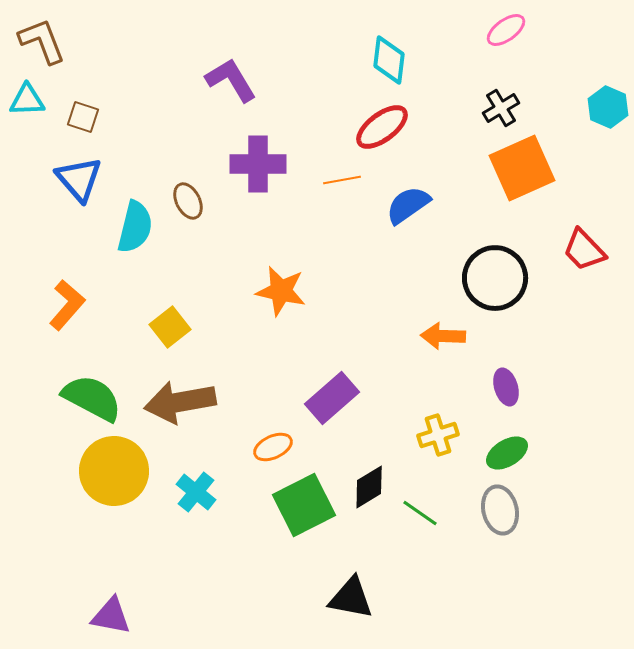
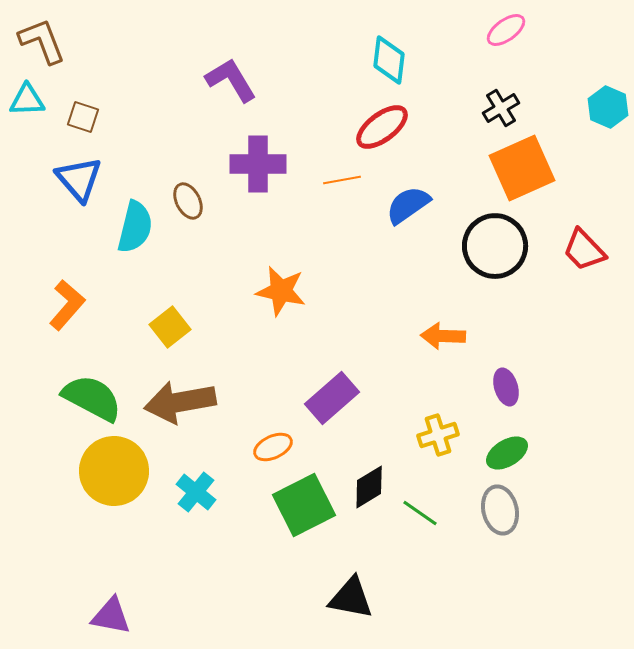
black circle: moved 32 px up
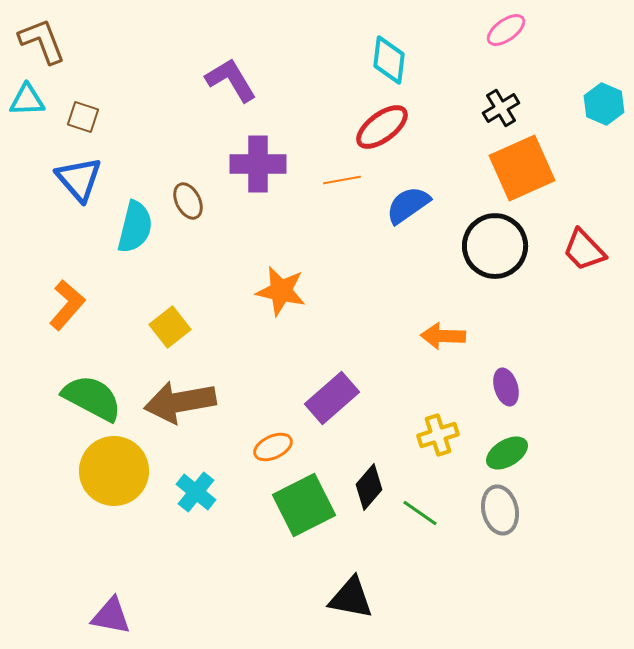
cyan hexagon: moved 4 px left, 3 px up
black diamond: rotated 18 degrees counterclockwise
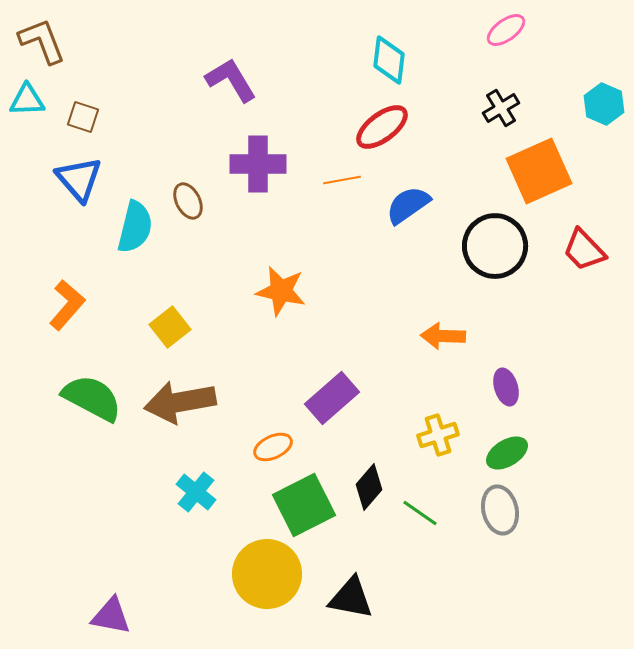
orange square: moved 17 px right, 3 px down
yellow circle: moved 153 px right, 103 px down
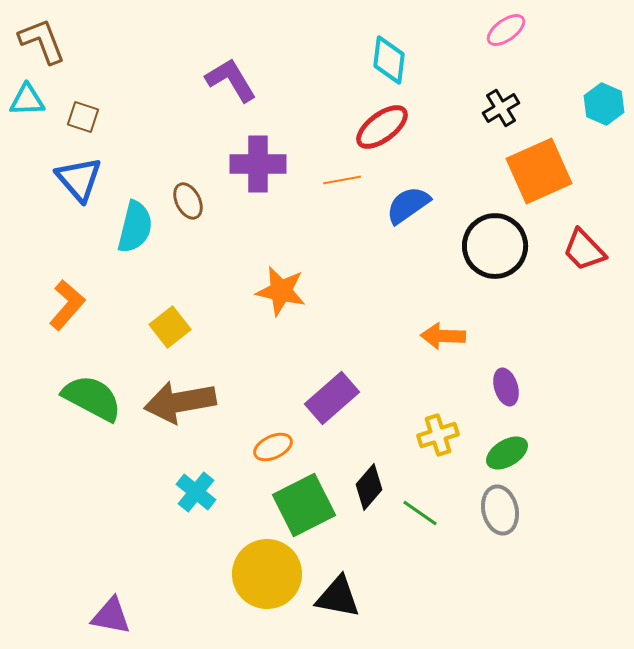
black triangle: moved 13 px left, 1 px up
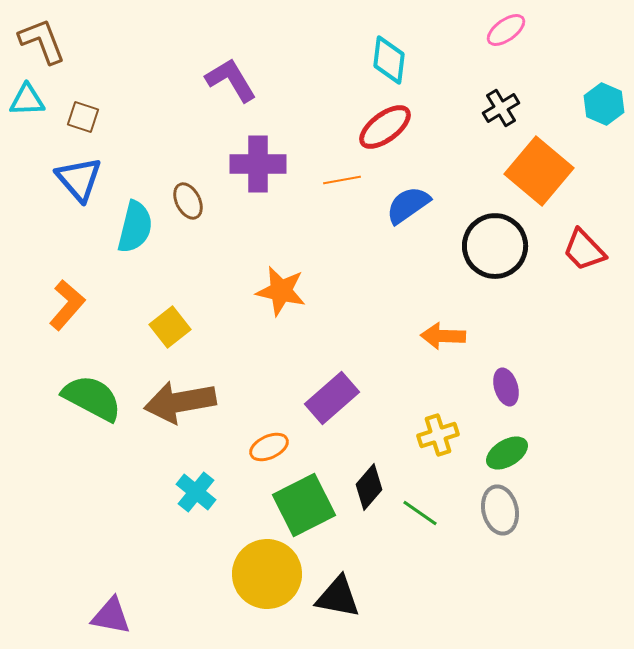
red ellipse: moved 3 px right
orange square: rotated 26 degrees counterclockwise
orange ellipse: moved 4 px left
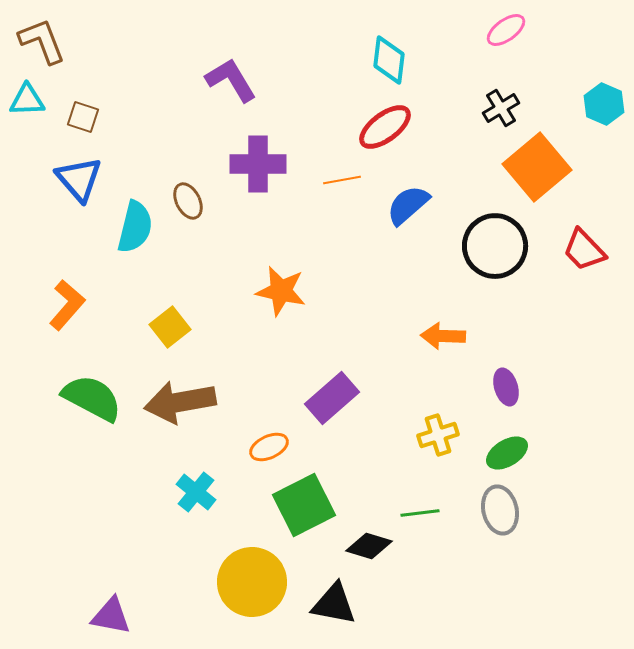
orange square: moved 2 px left, 4 px up; rotated 10 degrees clockwise
blue semicircle: rotated 6 degrees counterclockwise
black diamond: moved 59 px down; rotated 66 degrees clockwise
green line: rotated 42 degrees counterclockwise
yellow circle: moved 15 px left, 8 px down
black triangle: moved 4 px left, 7 px down
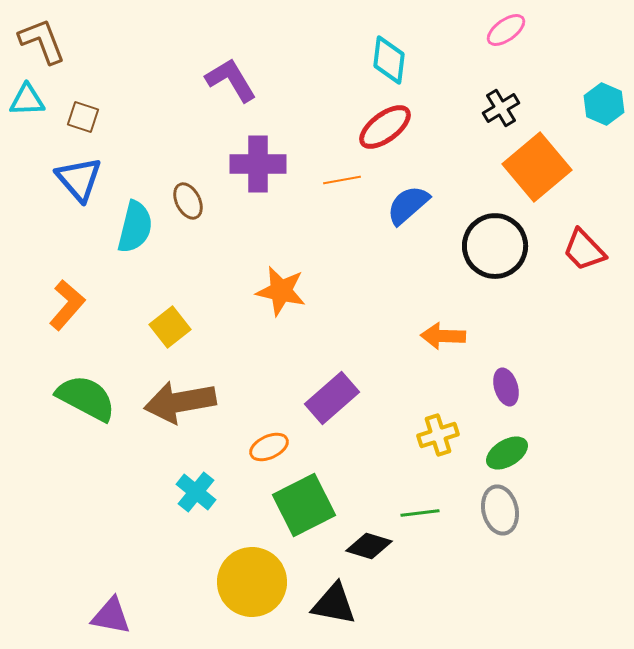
green semicircle: moved 6 px left
